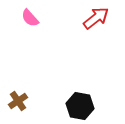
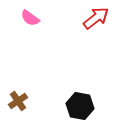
pink semicircle: rotated 12 degrees counterclockwise
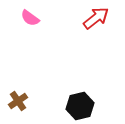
black hexagon: rotated 24 degrees counterclockwise
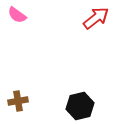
pink semicircle: moved 13 px left, 3 px up
brown cross: rotated 24 degrees clockwise
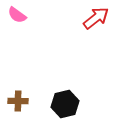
brown cross: rotated 12 degrees clockwise
black hexagon: moved 15 px left, 2 px up
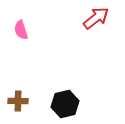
pink semicircle: moved 4 px right, 15 px down; rotated 36 degrees clockwise
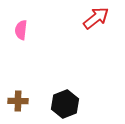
pink semicircle: rotated 24 degrees clockwise
black hexagon: rotated 8 degrees counterclockwise
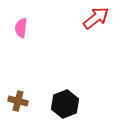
pink semicircle: moved 2 px up
brown cross: rotated 12 degrees clockwise
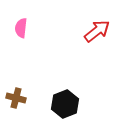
red arrow: moved 1 px right, 13 px down
brown cross: moved 2 px left, 3 px up
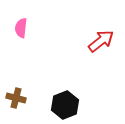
red arrow: moved 4 px right, 10 px down
black hexagon: moved 1 px down
